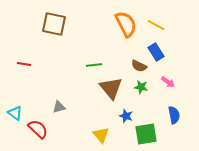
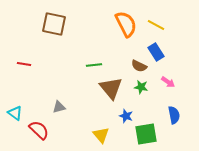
red semicircle: moved 1 px right, 1 px down
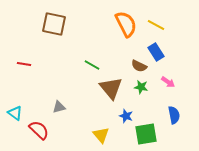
green line: moved 2 px left; rotated 35 degrees clockwise
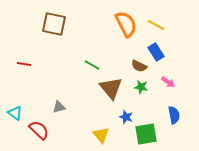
blue star: moved 1 px down
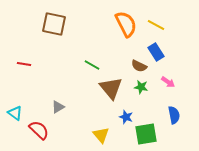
gray triangle: moved 1 px left; rotated 16 degrees counterclockwise
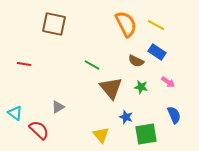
blue rectangle: moved 1 px right; rotated 24 degrees counterclockwise
brown semicircle: moved 3 px left, 5 px up
blue semicircle: rotated 12 degrees counterclockwise
